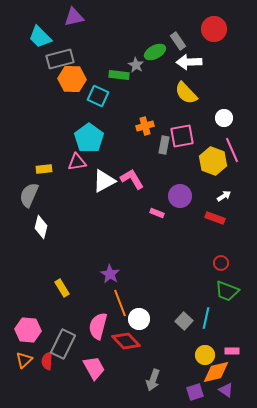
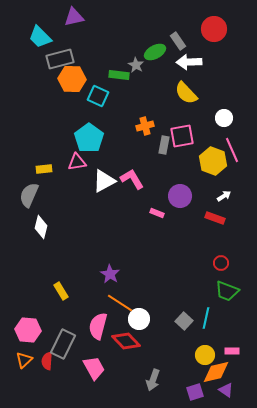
yellow rectangle at (62, 288): moved 1 px left, 3 px down
orange line at (120, 303): rotated 36 degrees counterclockwise
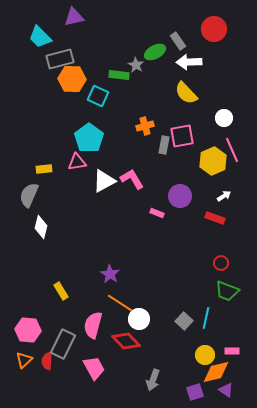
yellow hexagon at (213, 161): rotated 16 degrees clockwise
pink semicircle at (98, 326): moved 5 px left, 1 px up
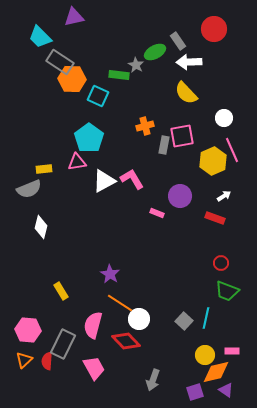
gray rectangle at (60, 59): moved 3 px down; rotated 48 degrees clockwise
gray semicircle at (29, 195): moved 6 px up; rotated 135 degrees counterclockwise
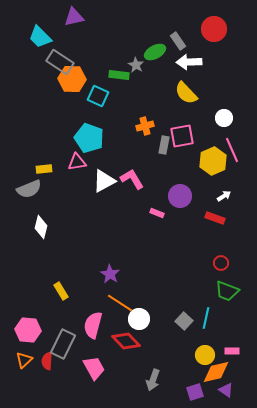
cyan pentagon at (89, 138): rotated 16 degrees counterclockwise
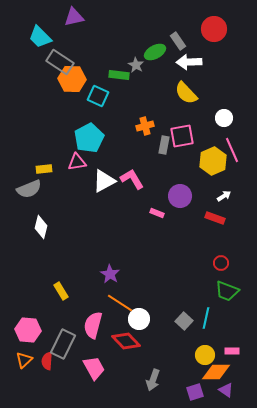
cyan pentagon at (89, 138): rotated 24 degrees clockwise
orange diamond at (216, 372): rotated 12 degrees clockwise
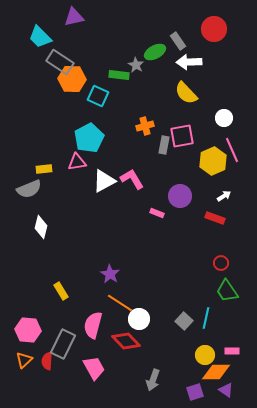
green trapezoid at (227, 291): rotated 35 degrees clockwise
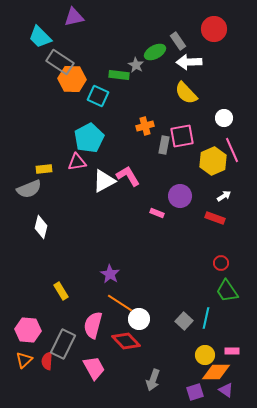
pink L-shape at (132, 179): moved 4 px left, 3 px up
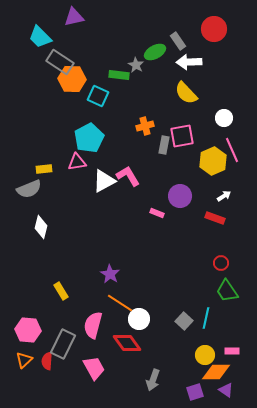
red diamond at (126, 341): moved 1 px right, 2 px down; rotated 8 degrees clockwise
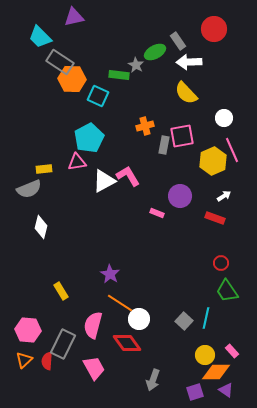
pink rectangle at (232, 351): rotated 48 degrees clockwise
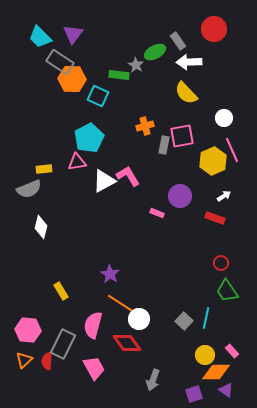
purple triangle at (74, 17): moved 1 px left, 17 px down; rotated 40 degrees counterclockwise
purple square at (195, 392): moved 1 px left, 2 px down
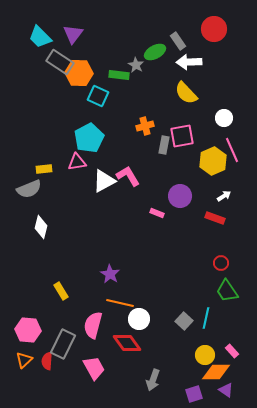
orange hexagon at (72, 79): moved 7 px right, 6 px up
orange line at (120, 303): rotated 20 degrees counterclockwise
